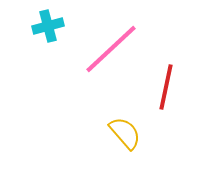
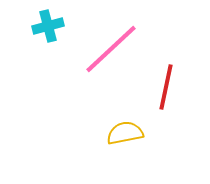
yellow semicircle: rotated 60 degrees counterclockwise
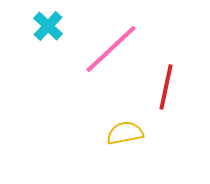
cyan cross: rotated 32 degrees counterclockwise
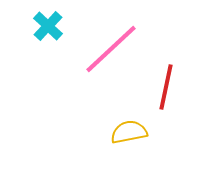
yellow semicircle: moved 4 px right, 1 px up
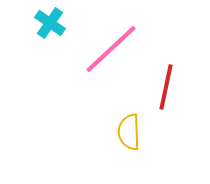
cyan cross: moved 2 px right, 3 px up; rotated 8 degrees counterclockwise
yellow semicircle: rotated 81 degrees counterclockwise
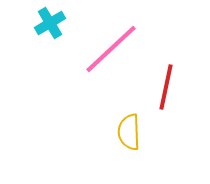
cyan cross: rotated 24 degrees clockwise
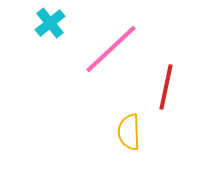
cyan cross: rotated 8 degrees counterclockwise
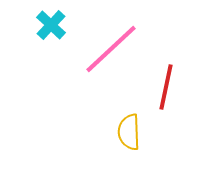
cyan cross: moved 1 px right, 2 px down; rotated 8 degrees counterclockwise
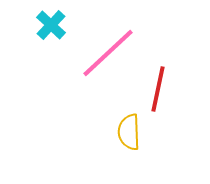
pink line: moved 3 px left, 4 px down
red line: moved 8 px left, 2 px down
